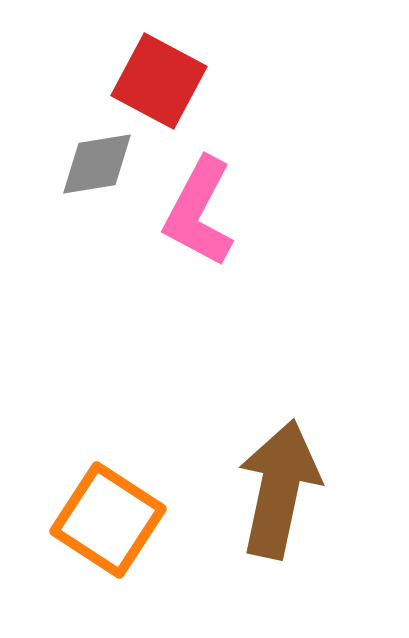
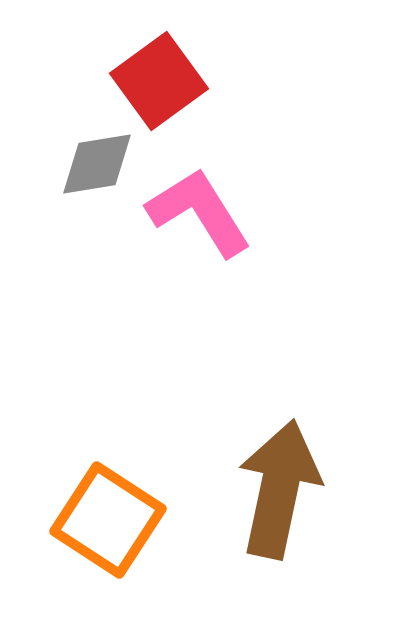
red square: rotated 26 degrees clockwise
pink L-shape: rotated 120 degrees clockwise
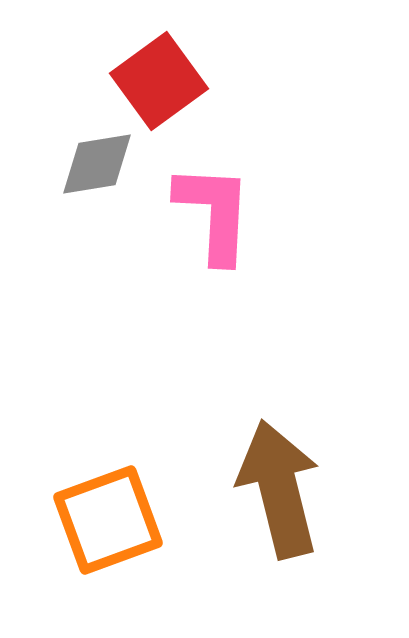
pink L-shape: moved 15 px right, 1 px down; rotated 35 degrees clockwise
brown arrow: rotated 26 degrees counterclockwise
orange square: rotated 37 degrees clockwise
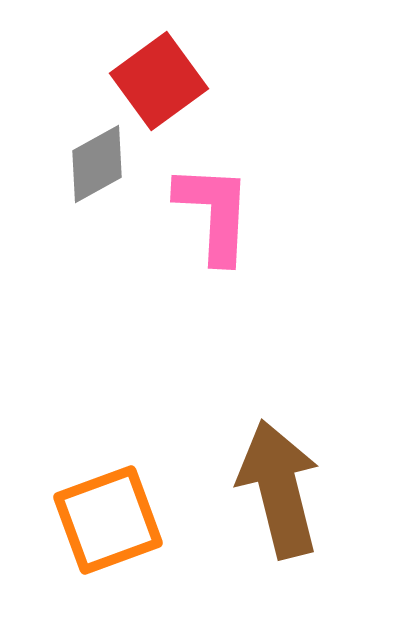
gray diamond: rotated 20 degrees counterclockwise
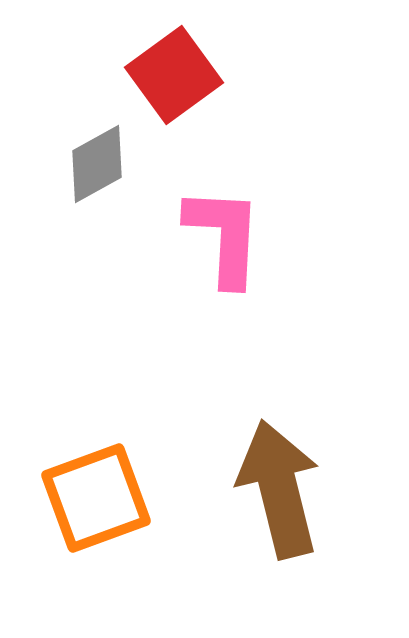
red square: moved 15 px right, 6 px up
pink L-shape: moved 10 px right, 23 px down
orange square: moved 12 px left, 22 px up
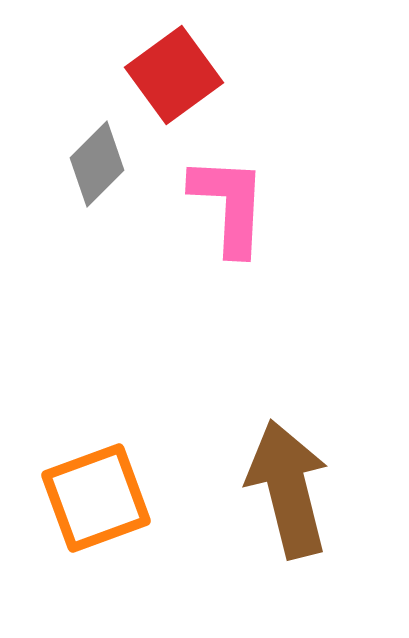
gray diamond: rotated 16 degrees counterclockwise
pink L-shape: moved 5 px right, 31 px up
brown arrow: moved 9 px right
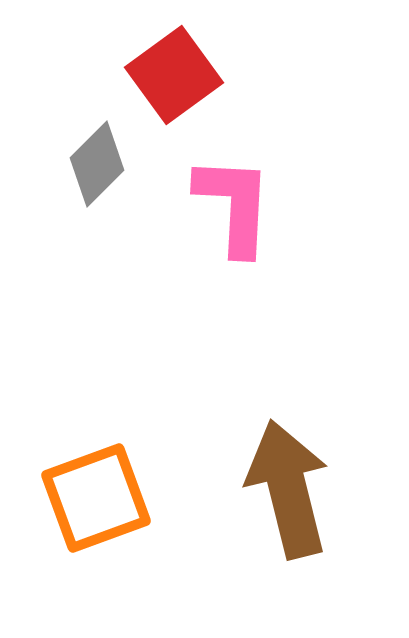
pink L-shape: moved 5 px right
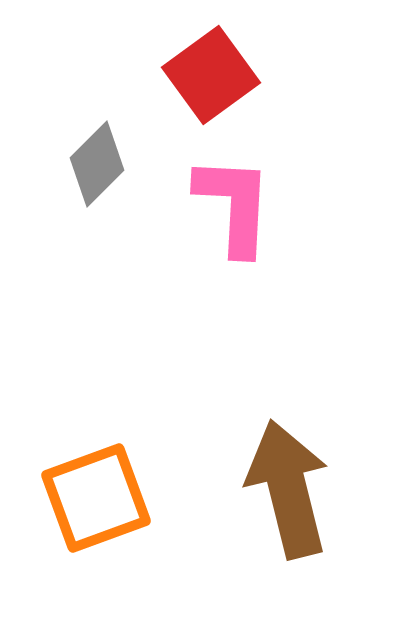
red square: moved 37 px right
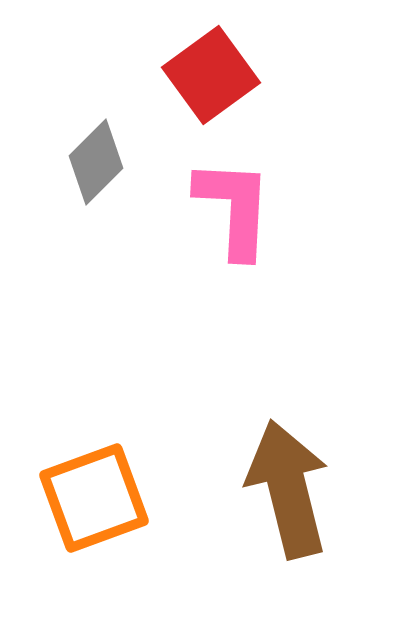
gray diamond: moved 1 px left, 2 px up
pink L-shape: moved 3 px down
orange square: moved 2 px left
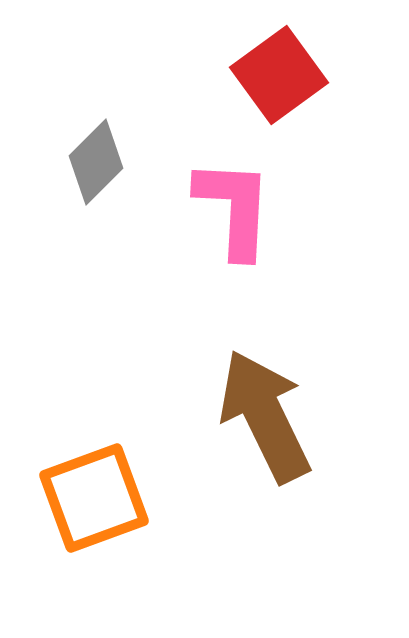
red square: moved 68 px right
brown arrow: moved 23 px left, 73 px up; rotated 12 degrees counterclockwise
